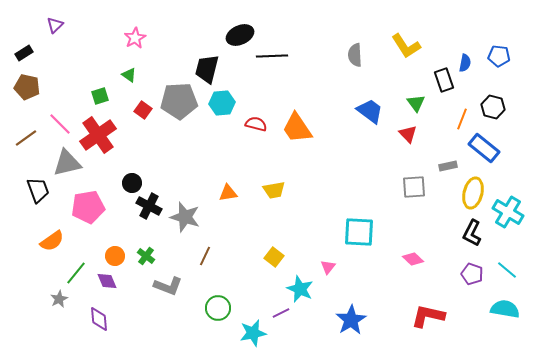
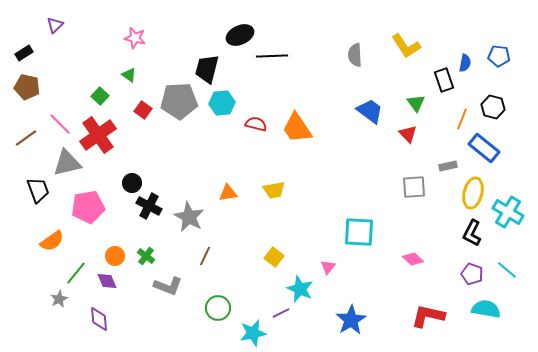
pink star at (135, 38): rotated 30 degrees counterclockwise
green square at (100, 96): rotated 30 degrees counterclockwise
gray star at (185, 217): moved 4 px right; rotated 12 degrees clockwise
cyan semicircle at (505, 309): moved 19 px left
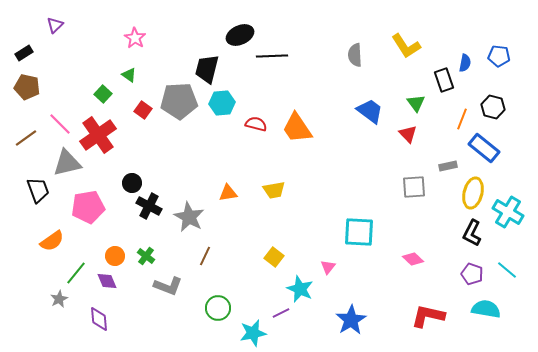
pink star at (135, 38): rotated 20 degrees clockwise
green square at (100, 96): moved 3 px right, 2 px up
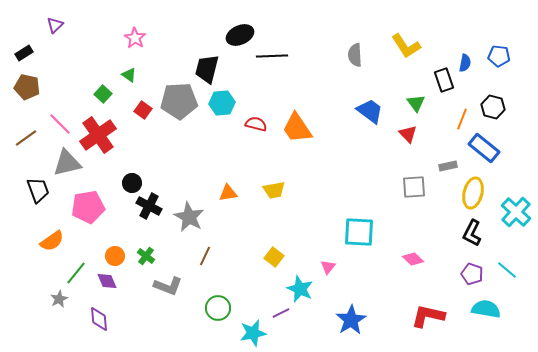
cyan cross at (508, 212): moved 8 px right; rotated 12 degrees clockwise
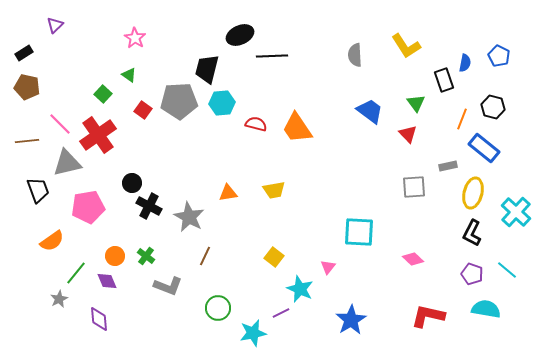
blue pentagon at (499, 56): rotated 20 degrees clockwise
brown line at (26, 138): moved 1 px right, 3 px down; rotated 30 degrees clockwise
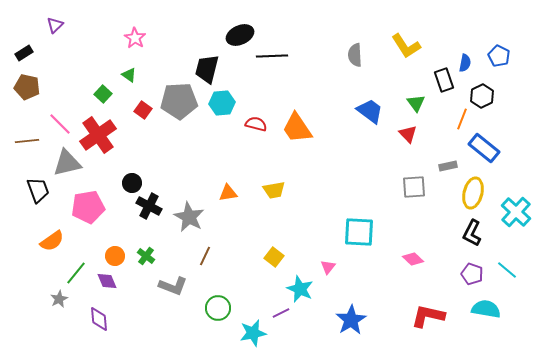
black hexagon at (493, 107): moved 11 px left, 11 px up; rotated 20 degrees clockwise
gray L-shape at (168, 286): moved 5 px right
